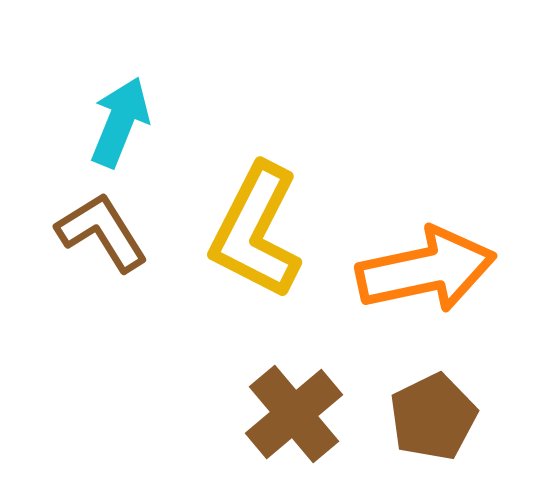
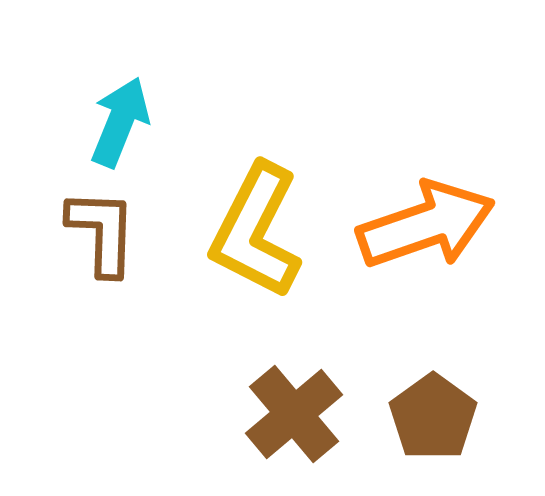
brown L-shape: rotated 34 degrees clockwise
orange arrow: moved 45 px up; rotated 7 degrees counterclockwise
brown pentagon: rotated 10 degrees counterclockwise
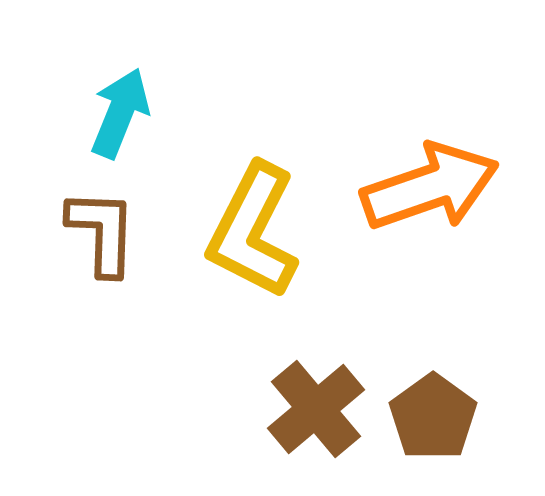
cyan arrow: moved 9 px up
orange arrow: moved 4 px right, 38 px up
yellow L-shape: moved 3 px left
brown cross: moved 22 px right, 5 px up
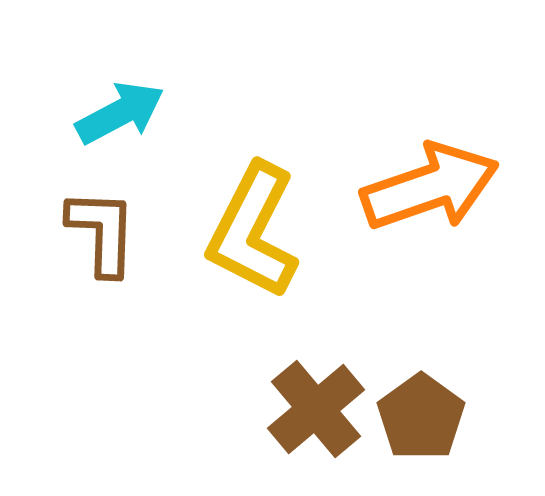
cyan arrow: rotated 40 degrees clockwise
brown pentagon: moved 12 px left
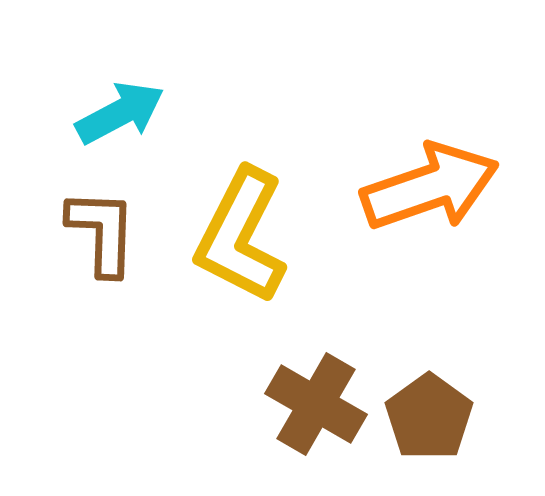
yellow L-shape: moved 12 px left, 5 px down
brown cross: moved 5 px up; rotated 20 degrees counterclockwise
brown pentagon: moved 8 px right
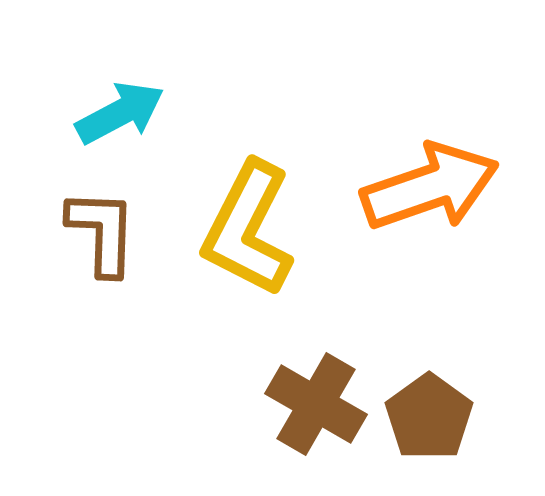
yellow L-shape: moved 7 px right, 7 px up
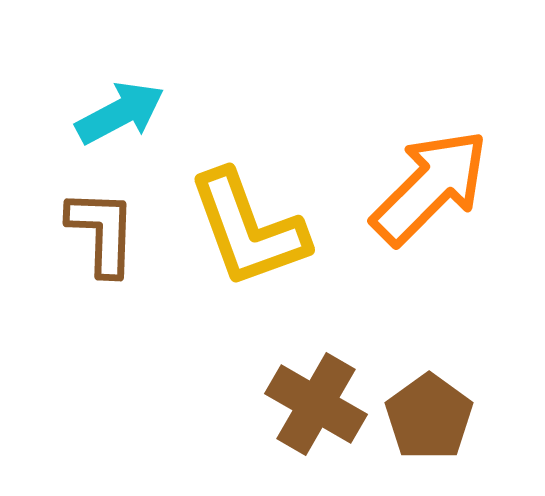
orange arrow: rotated 26 degrees counterclockwise
yellow L-shape: rotated 47 degrees counterclockwise
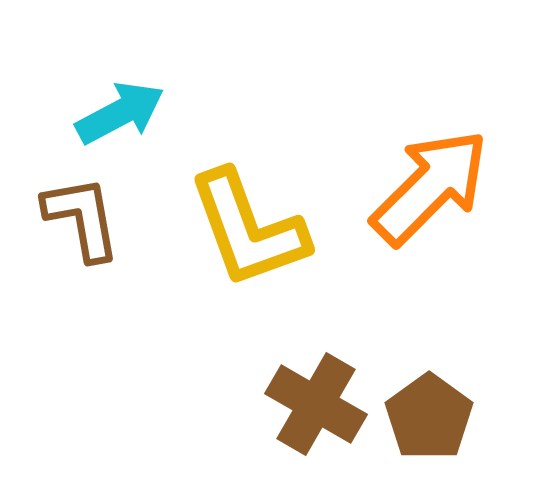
brown L-shape: moved 20 px left, 14 px up; rotated 12 degrees counterclockwise
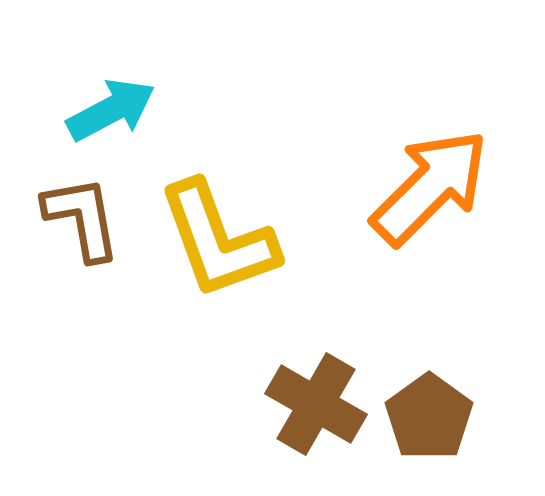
cyan arrow: moved 9 px left, 3 px up
yellow L-shape: moved 30 px left, 11 px down
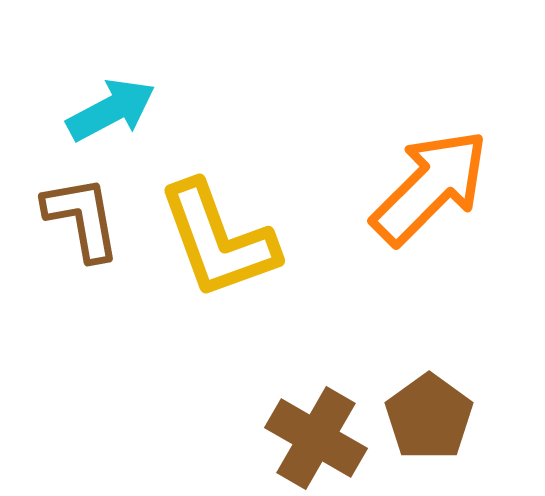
brown cross: moved 34 px down
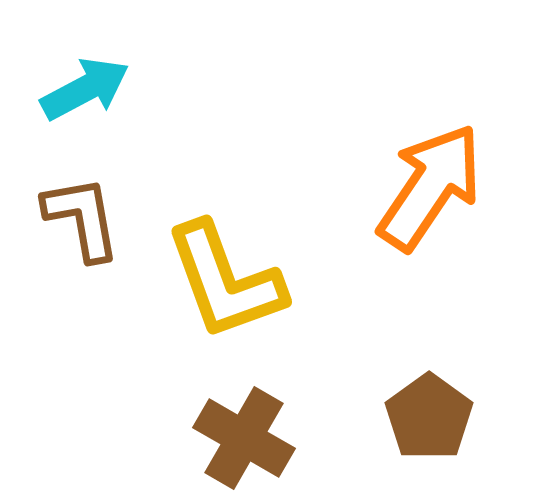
cyan arrow: moved 26 px left, 21 px up
orange arrow: rotated 11 degrees counterclockwise
yellow L-shape: moved 7 px right, 41 px down
brown cross: moved 72 px left
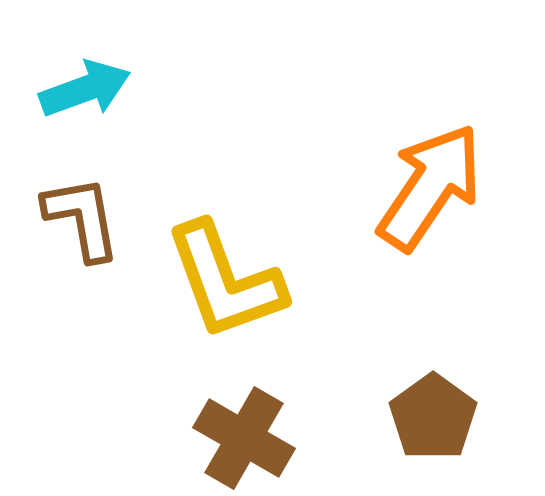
cyan arrow: rotated 8 degrees clockwise
brown pentagon: moved 4 px right
